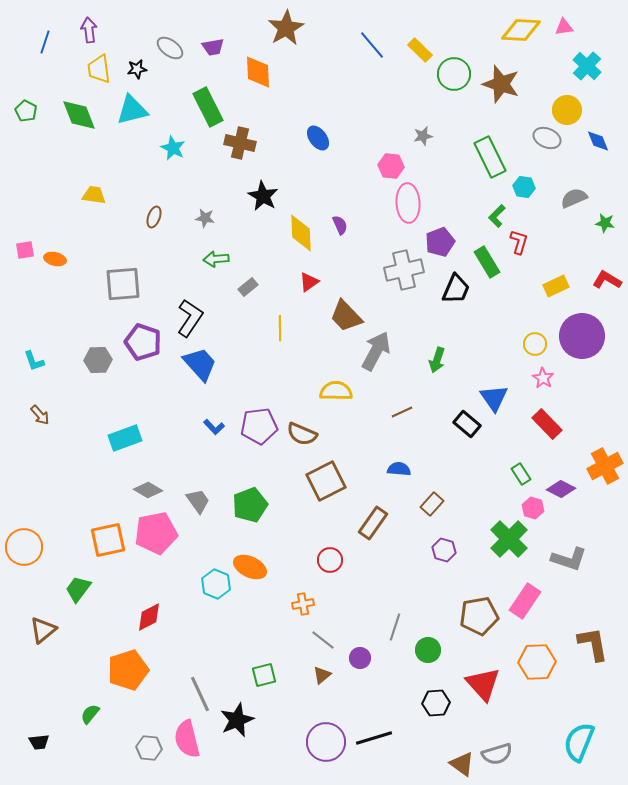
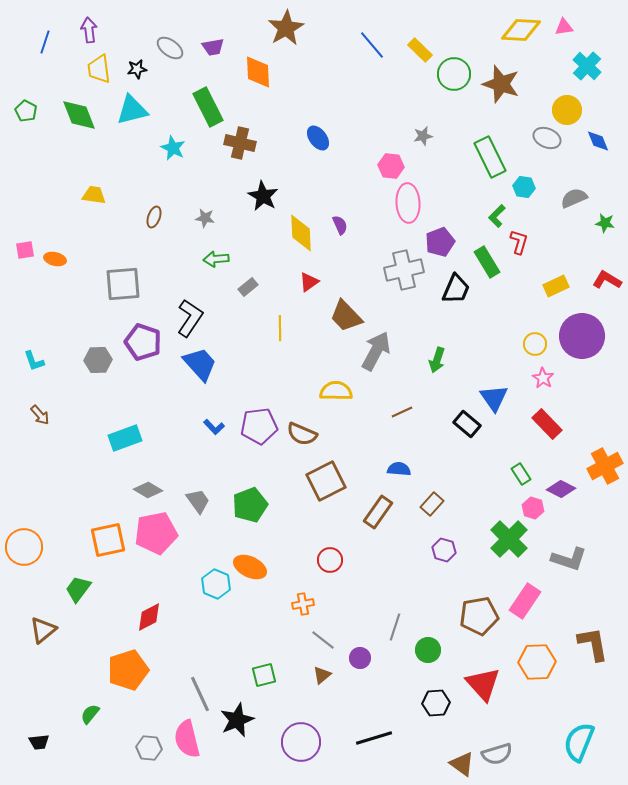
brown rectangle at (373, 523): moved 5 px right, 11 px up
purple circle at (326, 742): moved 25 px left
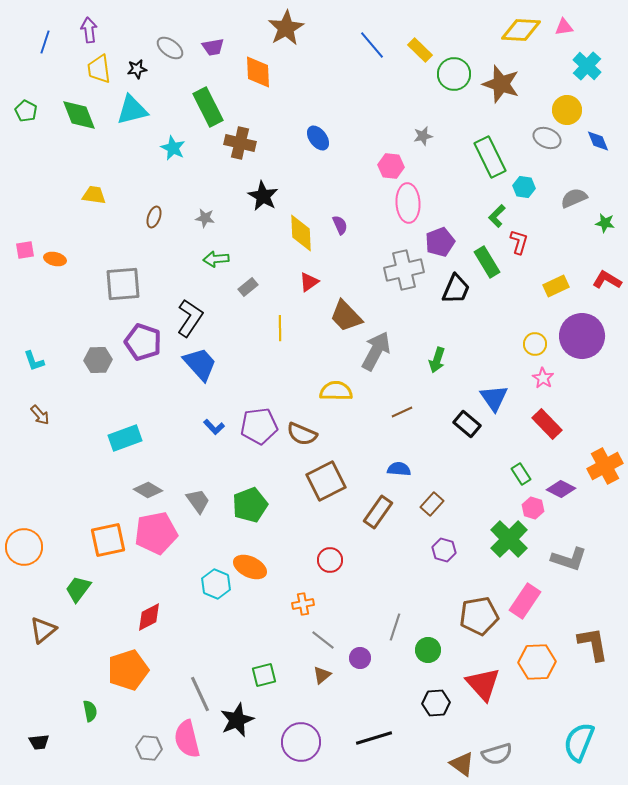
green semicircle at (90, 714): moved 3 px up; rotated 130 degrees clockwise
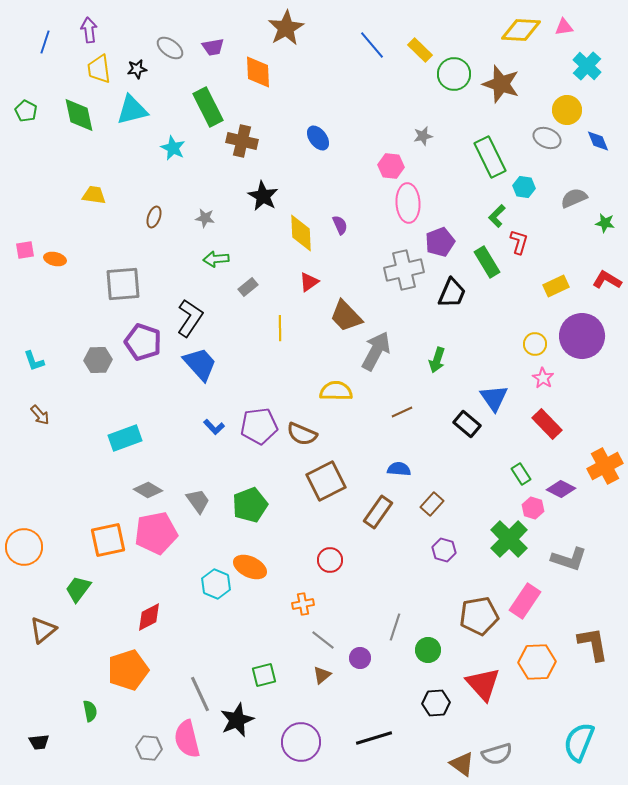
green diamond at (79, 115): rotated 9 degrees clockwise
brown cross at (240, 143): moved 2 px right, 2 px up
black trapezoid at (456, 289): moved 4 px left, 4 px down
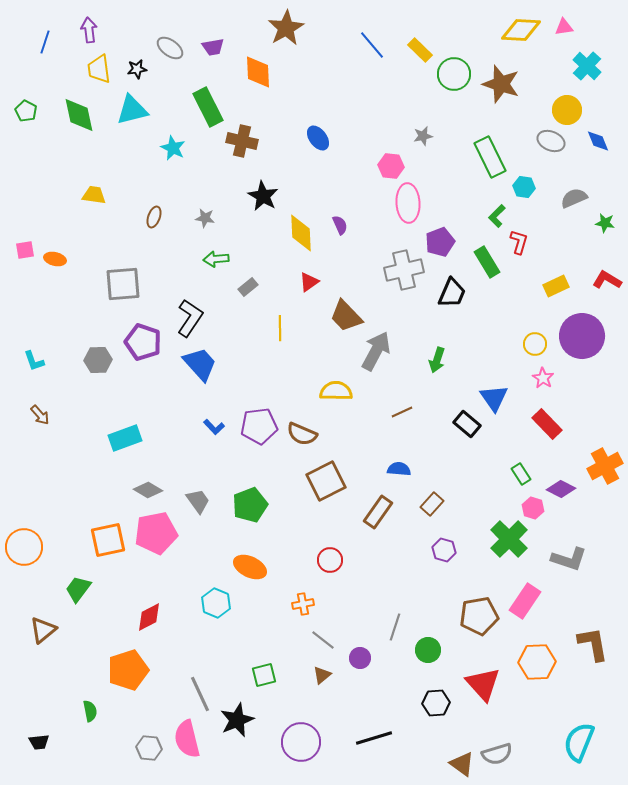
gray ellipse at (547, 138): moved 4 px right, 3 px down
cyan hexagon at (216, 584): moved 19 px down
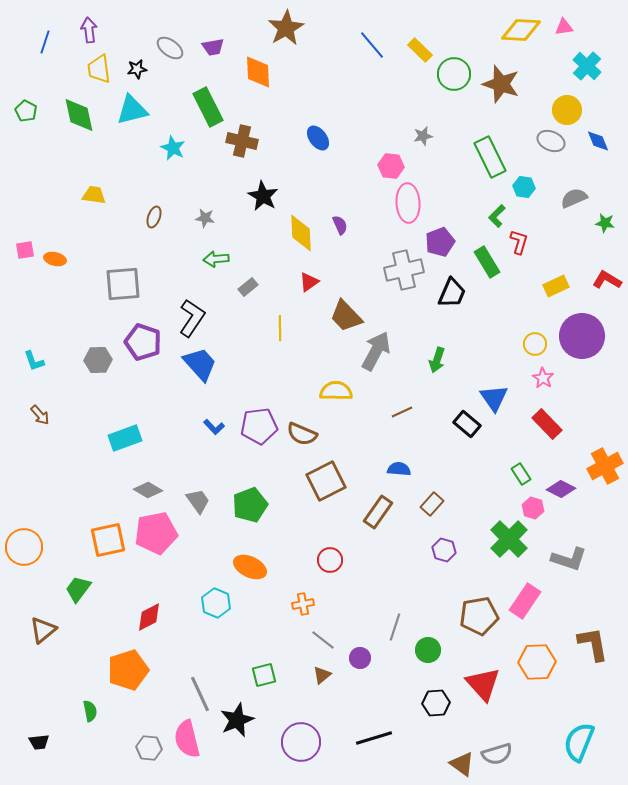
black L-shape at (190, 318): moved 2 px right
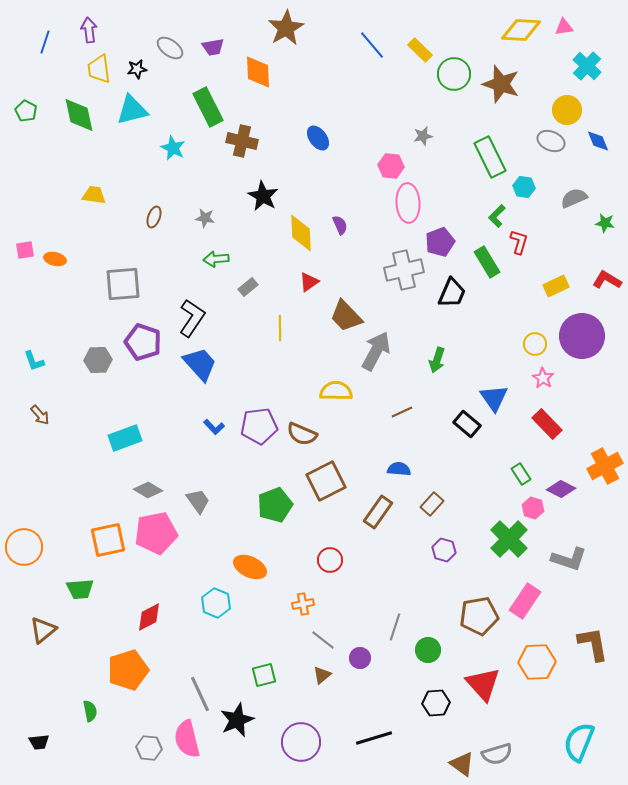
green pentagon at (250, 505): moved 25 px right
green trapezoid at (78, 589): moved 2 px right; rotated 132 degrees counterclockwise
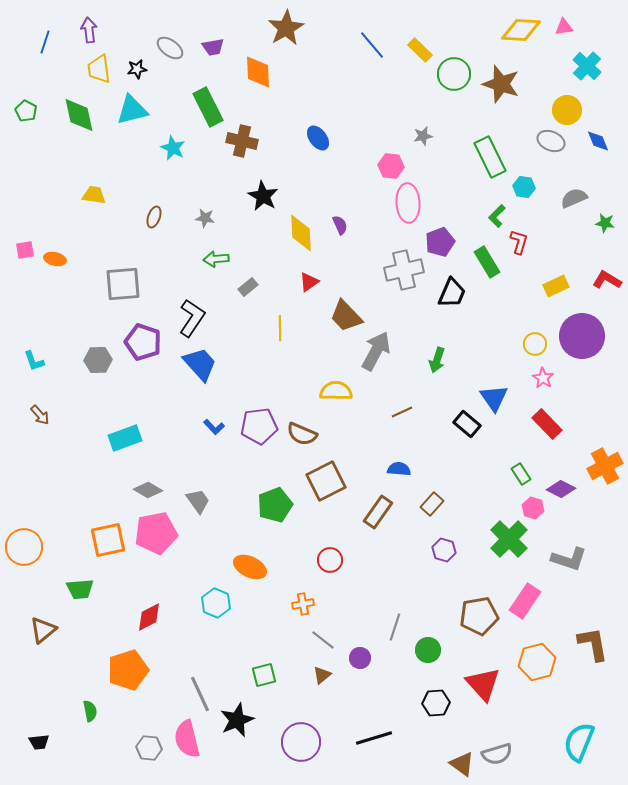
orange hexagon at (537, 662): rotated 12 degrees counterclockwise
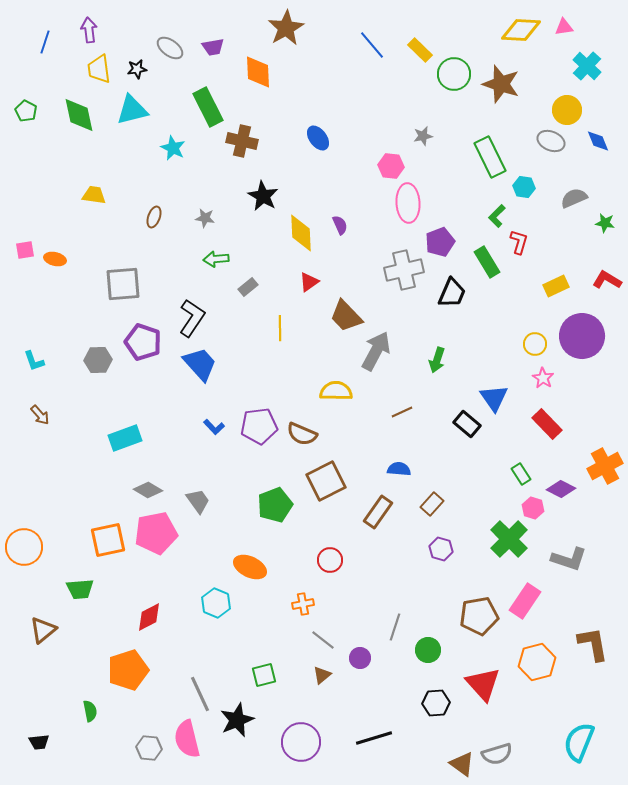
purple hexagon at (444, 550): moved 3 px left, 1 px up
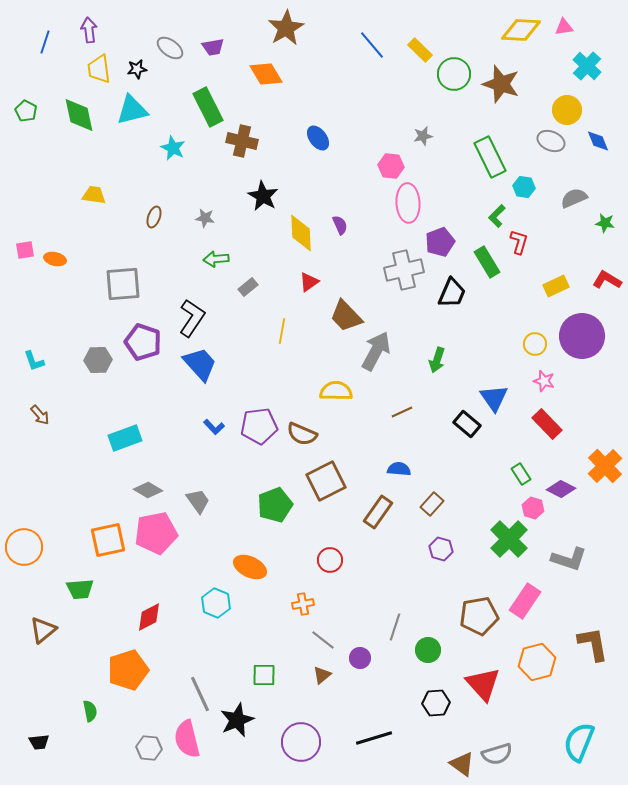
orange diamond at (258, 72): moved 8 px right, 2 px down; rotated 28 degrees counterclockwise
yellow line at (280, 328): moved 2 px right, 3 px down; rotated 10 degrees clockwise
pink star at (543, 378): moved 1 px right, 3 px down; rotated 15 degrees counterclockwise
orange cross at (605, 466): rotated 16 degrees counterclockwise
green square at (264, 675): rotated 15 degrees clockwise
